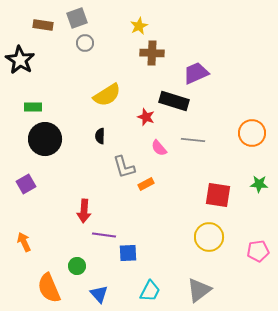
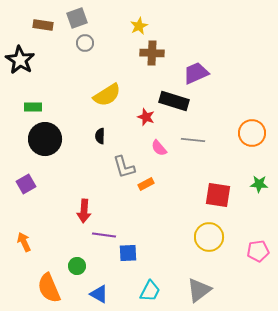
blue triangle: rotated 18 degrees counterclockwise
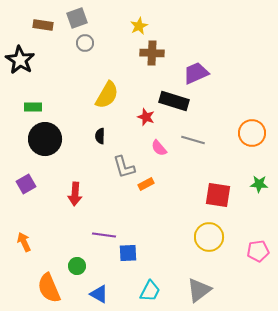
yellow semicircle: rotated 28 degrees counterclockwise
gray line: rotated 10 degrees clockwise
red arrow: moved 9 px left, 17 px up
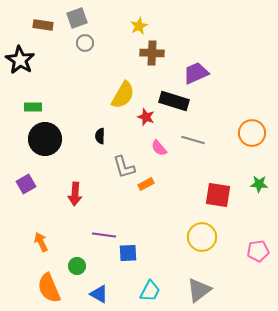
yellow semicircle: moved 16 px right
yellow circle: moved 7 px left
orange arrow: moved 17 px right
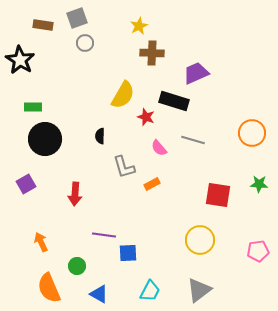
orange rectangle: moved 6 px right
yellow circle: moved 2 px left, 3 px down
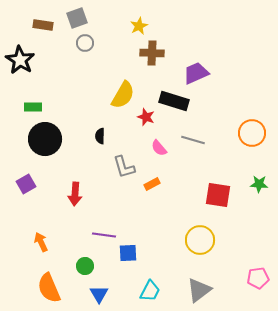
pink pentagon: moved 27 px down
green circle: moved 8 px right
blue triangle: rotated 30 degrees clockwise
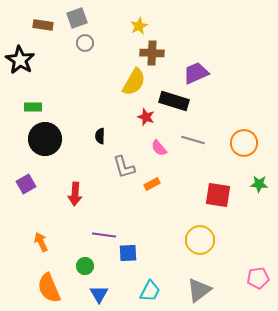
yellow semicircle: moved 11 px right, 13 px up
orange circle: moved 8 px left, 10 px down
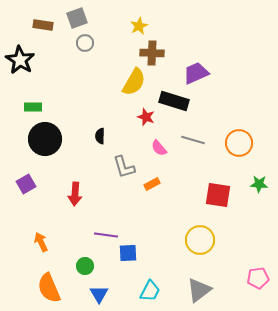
orange circle: moved 5 px left
purple line: moved 2 px right
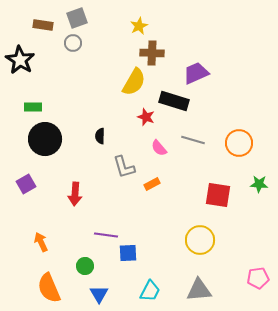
gray circle: moved 12 px left
gray triangle: rotated 32 degrees clockwise
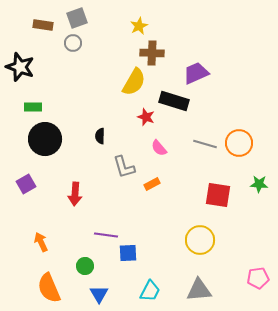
black star: moved 7 px down; rotated 12 degrees counterclockwise
gray line: moved 12 px right, 4 px down
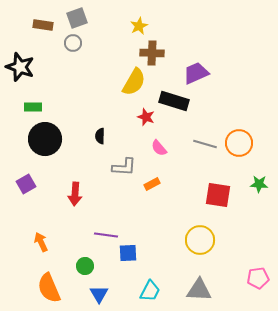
gray L-shape: rotated 70 degrees counterclockwise
gray triangle: rotated 8 degrees clockwise
